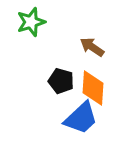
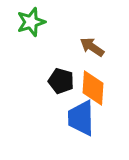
blue trapezoid: rotated 132 degrees clockwise
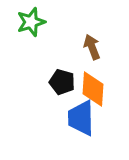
brown arrow: rotated 35 degrees clockwise
black pentagon: moved 1 px right, 1 px down
orange diamond: moved 1 px down
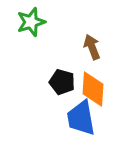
blue trapezoid: rotated 9 degrees counterclockwise
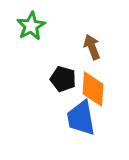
green star: moved 4 px down; rotated 12 degrees counterclockwise
black pentagon: moved 1 px right, 3 px up
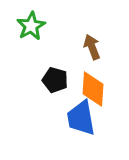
black pentagon: moved 8 px left, 1 px down
